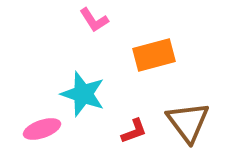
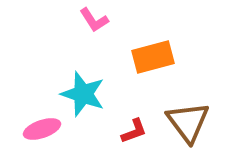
orange rectangle: moved 1 px left, 2 px down
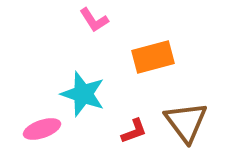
brown triangle: moved 2 px left
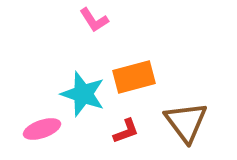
orange rectangle: moved 19 px left, 20 px down
red L-shape: moved 8 px left
